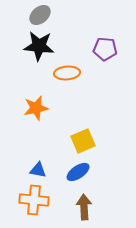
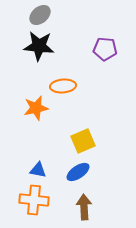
orange ellipse: moved 4 px left, 13 px down
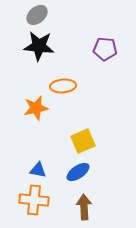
gray ellipse: moved 3 px left
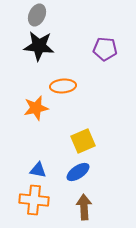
gray ellipse: rotated 25 degrees counterclockwise
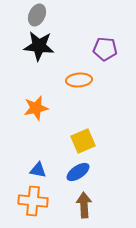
orange ellipse: moved 16 px right, 6 px up
orange cross: moved 1 px left, 1 px down
brown arrow: moved 2 px up
